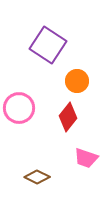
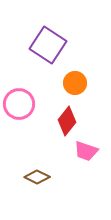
orange circle: moved 2 px left, 2 px down
pink circle: moved 4 px up
red diamond: moved 1 px left, 4 px down
pink trapezoid: moved 7 px up
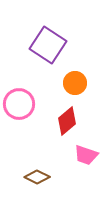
red diamond: rotated 12 degrees clockwise
pink trapezoid: moved 4 px down
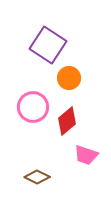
orange circle: moved 6 px left, 5 px up
pink circle: moved 14 px right, 3 px down
